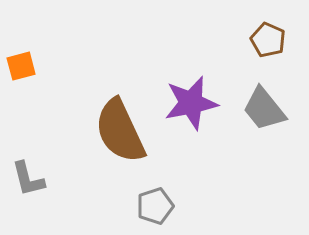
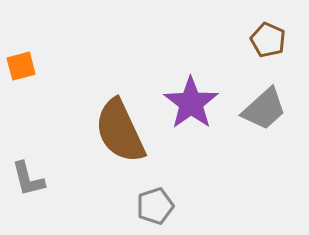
purple star: rotated 24 degrees counterclockwise
gray trapezoid: rotated 93 degrees counterclockwise
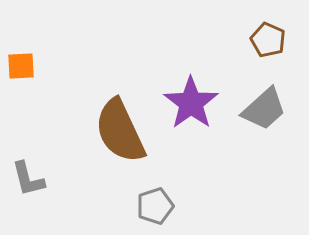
orange square: rotated 12 degrees clockwise
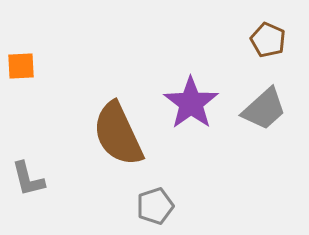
brown semicircle: moved 2 px left, 3 px down
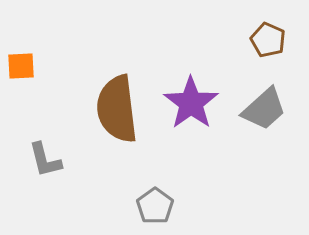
brown semicircle: moved 1 px left, 25 px up; rotated 18 degrees clockwise
gray L-shape: moved 17 px right, 19 px up
gray pentagon: rotated 18 degrees counterclockwise
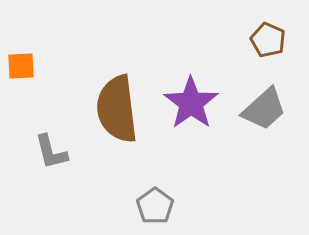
gray L-shape: moved 6 px right, 8 px up
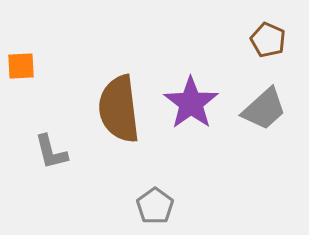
brown semicircle: moved 2 px right
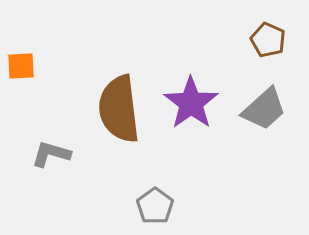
gray L-shape: moved 2 px down; rotated 120 degrees clockwise
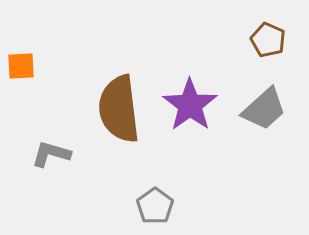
purple star: moved 1 px left, 2 px down
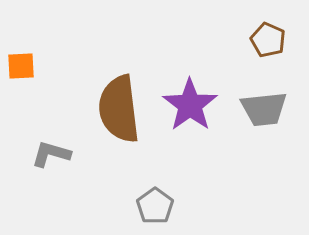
gray trapezoid: rotated 36 degrees clockwise
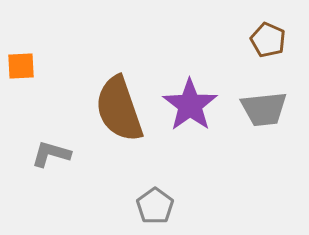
brown semicircle: rotated 12 degrees counterclockwise
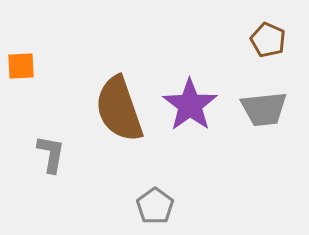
gray L-shape: rotated 84 degrees clockwise
